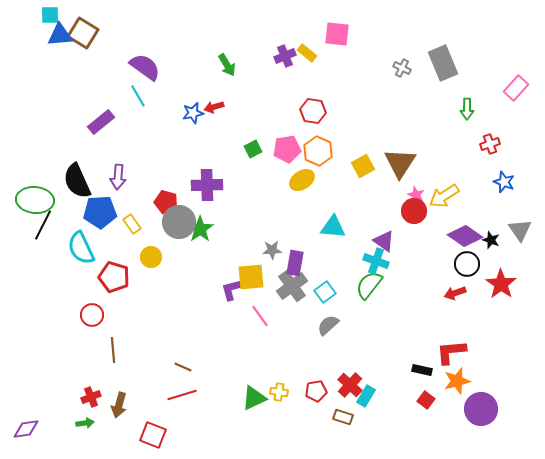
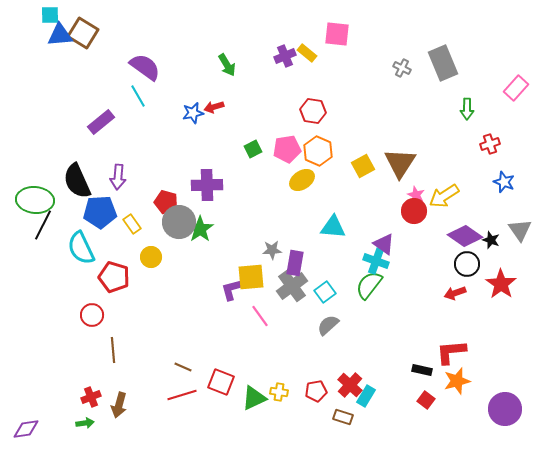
purple triangle at (384, 241): moved 3 px down
purple circle at (481, 409): moved 24 px right
red square at (153, 435): moved 68 px right, 53 px up
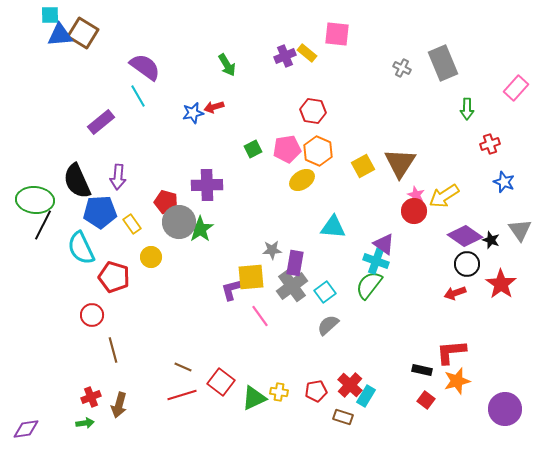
brown line at (113, 350): rotated 10 degrees counterclockwise
red square at (221, 382): rotated 16 degrees clockwise
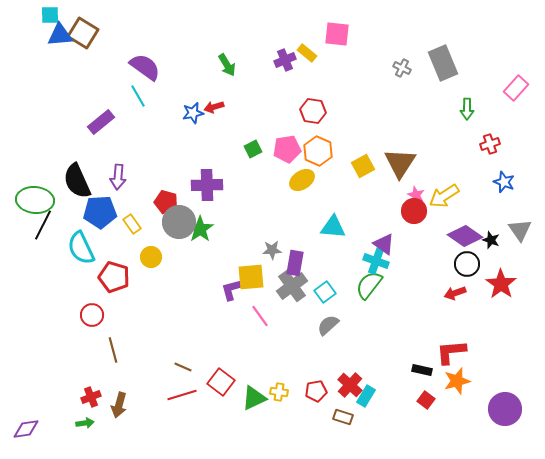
purple cross at (285, 56): moved 4 px down
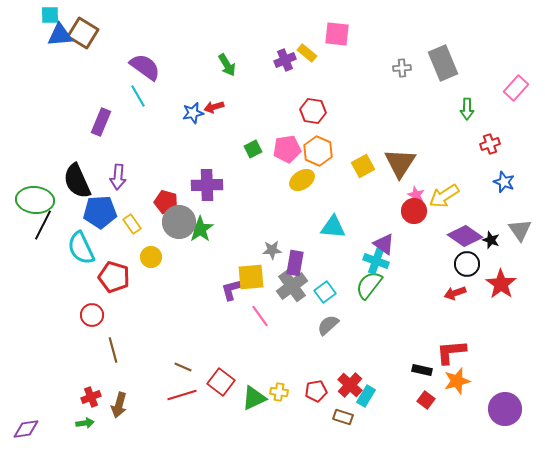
gray cross at (402, 68): rotated 30 degrees counterclockwise
purple rectangle at (101, 122): rotated 28 degrees counterclockwise
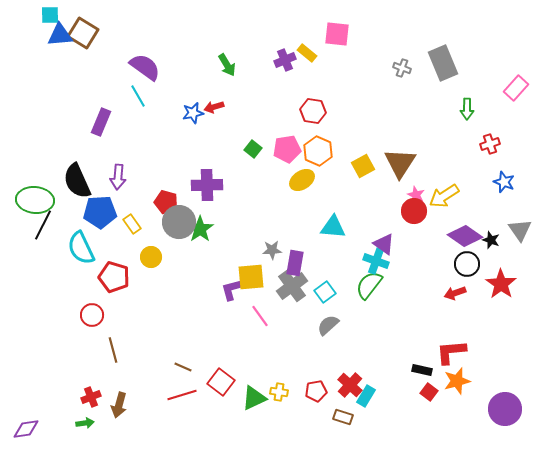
gray cross at (402, 68): rotated 24 degrees clockwise
green square at (253, 149): rotated 24 degrees counterclockwise
red square at (426, 400): moved 3 px right, 8 px up
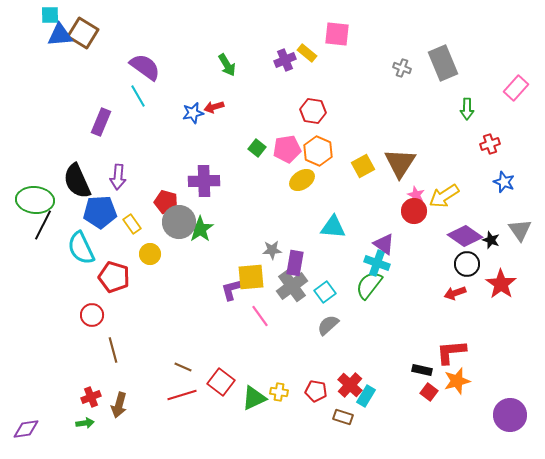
green square at (253, 149): moved 4 px right, 1 px up
purple cross at (207, 185): moved 3 px left, 4 px up
yellow circle at (151, 257): moved 1 px left, 3 px up
cyan cross at (376, 261): moved 1 px right, 2 px down
red pentagon at (316, 391): rotated 20 degrees clockwise
purple circle at (505, 409): moved 5 px right, 6 px down
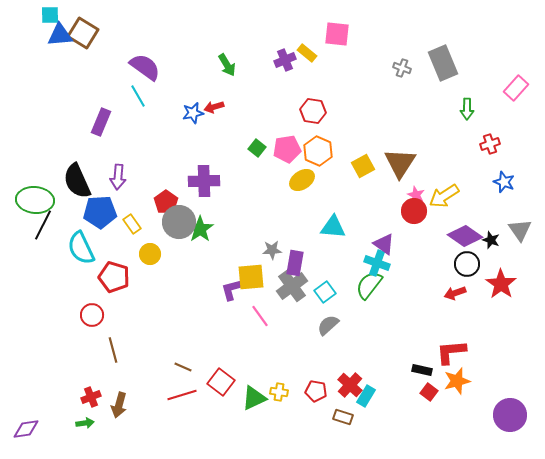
red pentagon at (166, 202): rotated 20 degrees clockwise
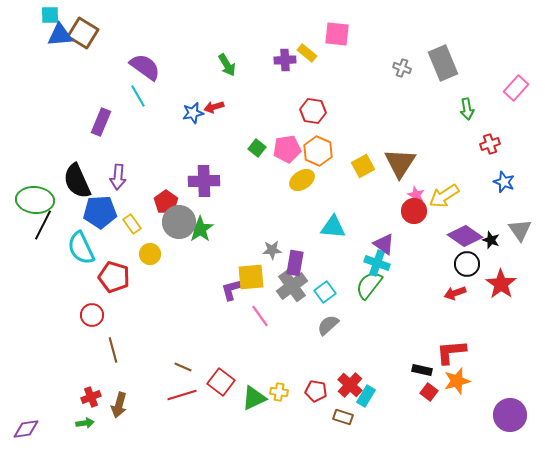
purple cross at (285, 60): rotated 20 degrees clockwise
green arrow at (467, 109): rotated 10 degrees counterclockwise
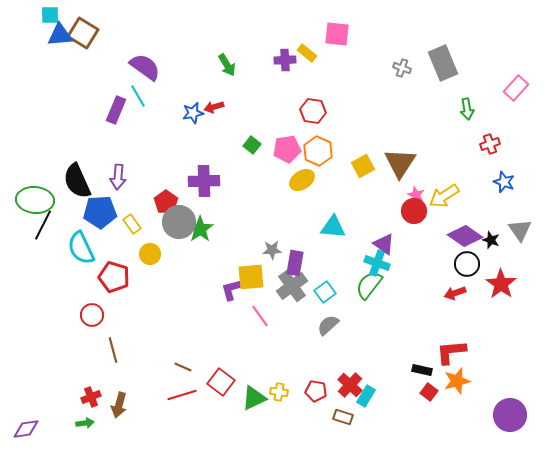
purple rectangle at (101, 122): moved 15 px right, 12 px up
green square at (257, 148): moved 5 px left, 3 px up
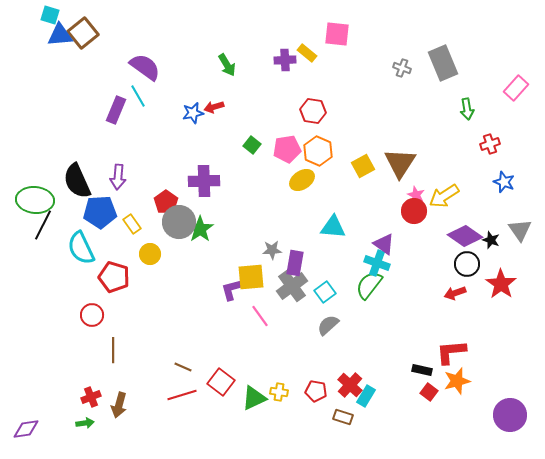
cyan square at (50, 15): rotated 18 degrees clockwise
brown square at (83, 33): rotated 20 degrees clockwise
brown line at (113, 350): rotated 15 degrees clockwise
